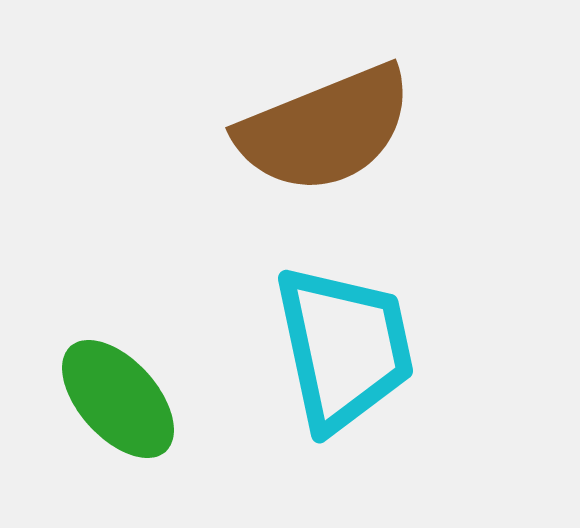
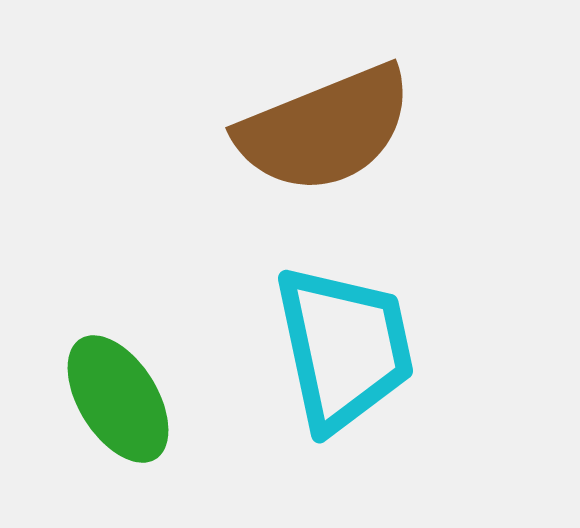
green ellipse: rotated 10 degrees clockwise
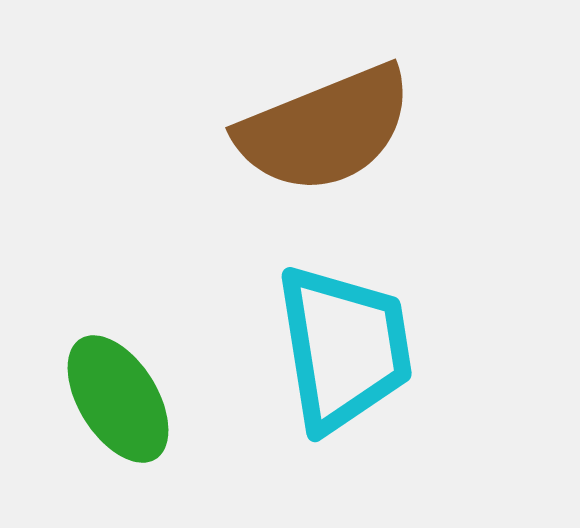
cyan trapezoid: rotated 3 degrees clockwise
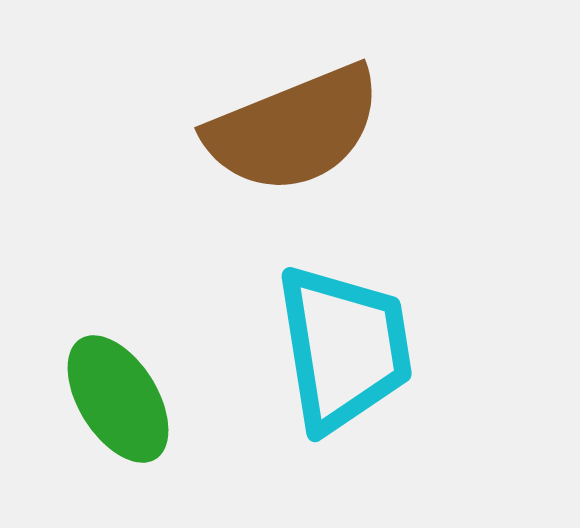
brown semicircle: moved 31 px left
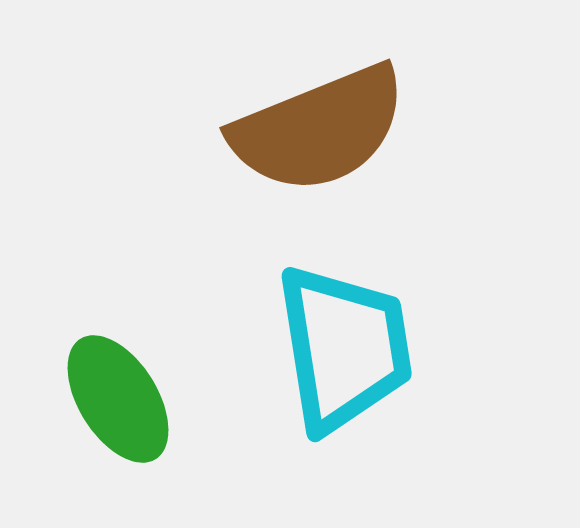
brown semicircle: moved 25 px right
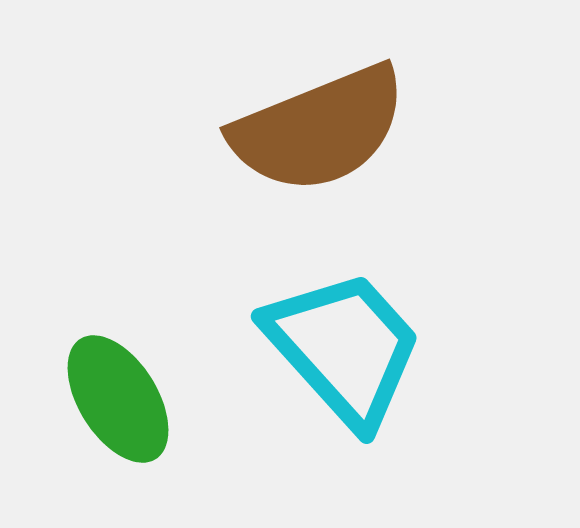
cyan trapezoid: rotated 33 degrees counterclockwise
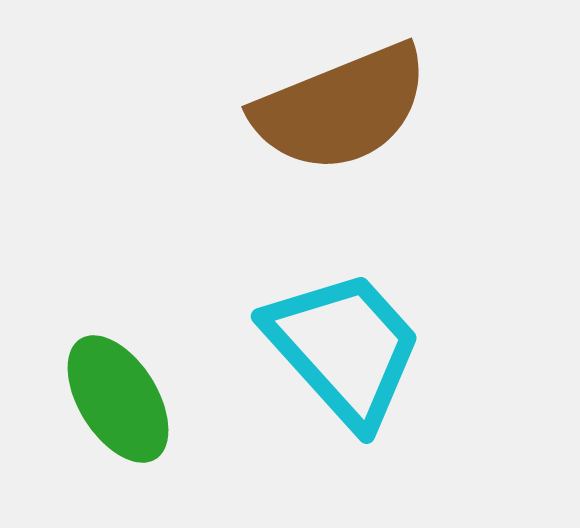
brown semicircle: moved 22 px right, 21 px up
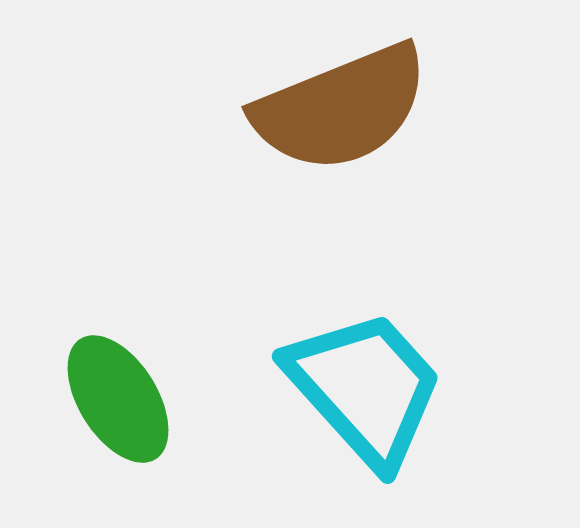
cyan trapezoid: moved 21 px right, 40 px down
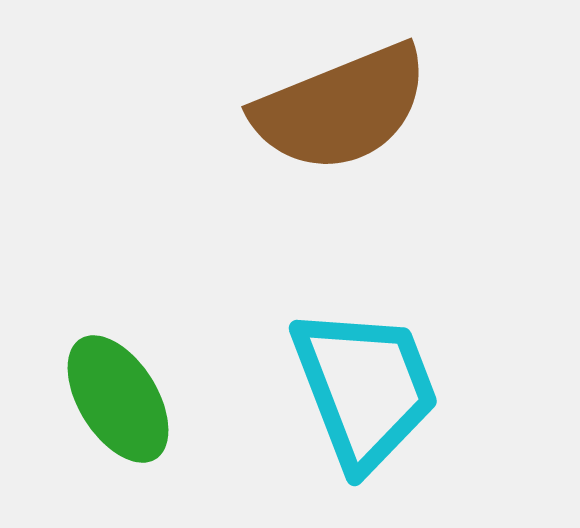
cyan trapezoid: rotated 21 degrees clockwise
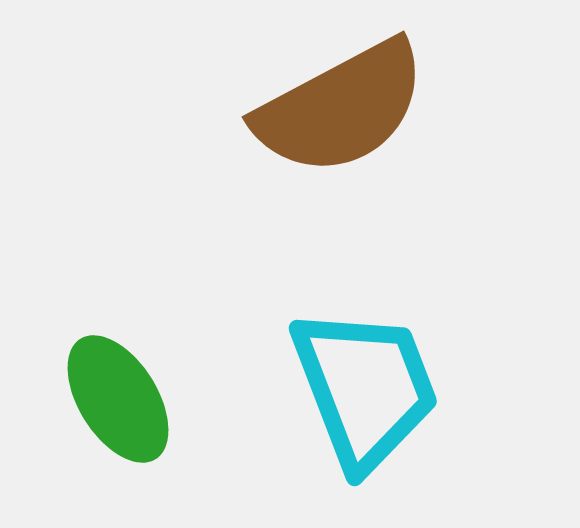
brown semicircle: rotated 6 degrees counterclockwise
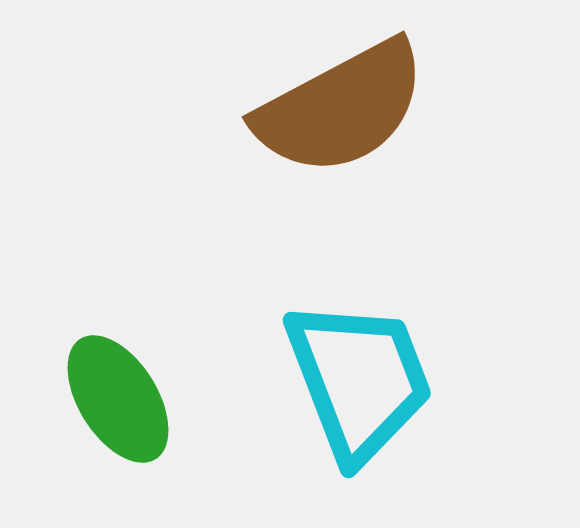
cyan trapezoid: moved 6 px left, 8 px up
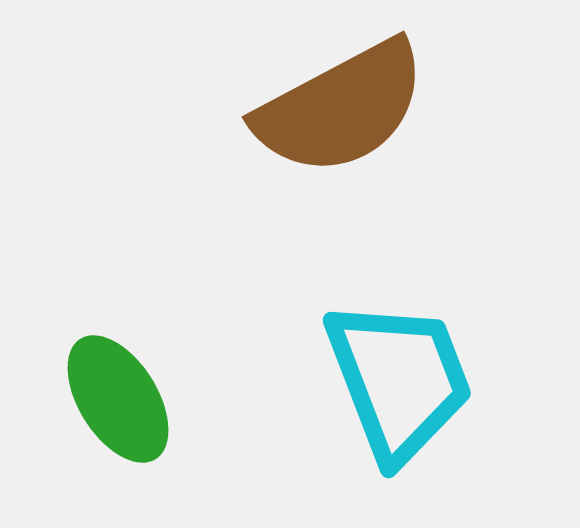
cyan trapezoid: moved 40 px right
